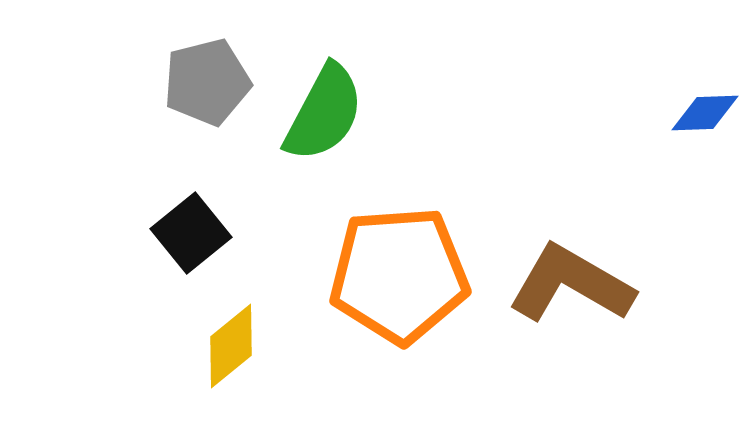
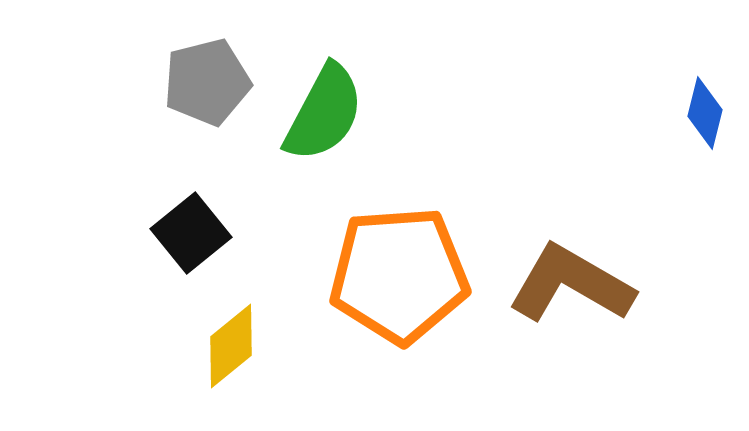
blue diamond: rotated 74 degrees counterclockwise
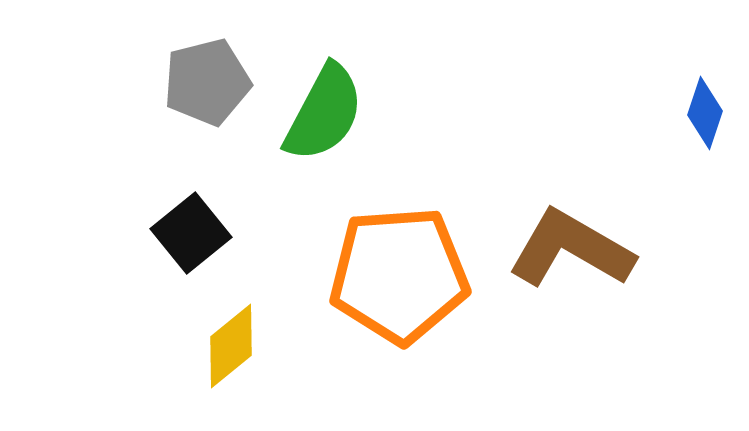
blue diamond: rotated 4 degrees clockwise
brown L-shape: moved 35 px up
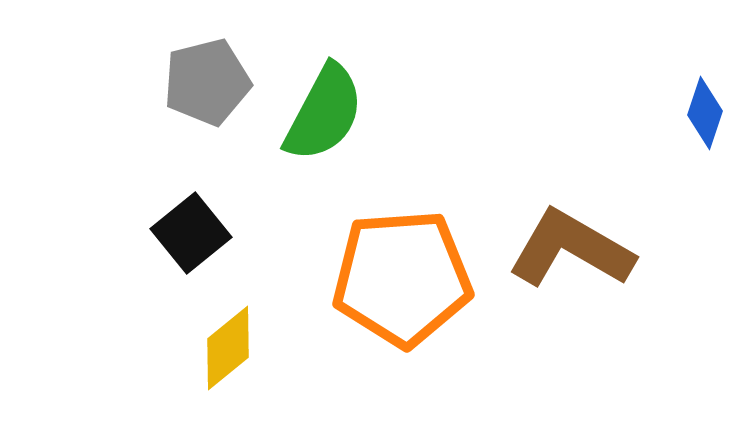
orange pentagon: moved 3 px right, 3 px down
yellow diamond: moved 3 px left, 2 px down
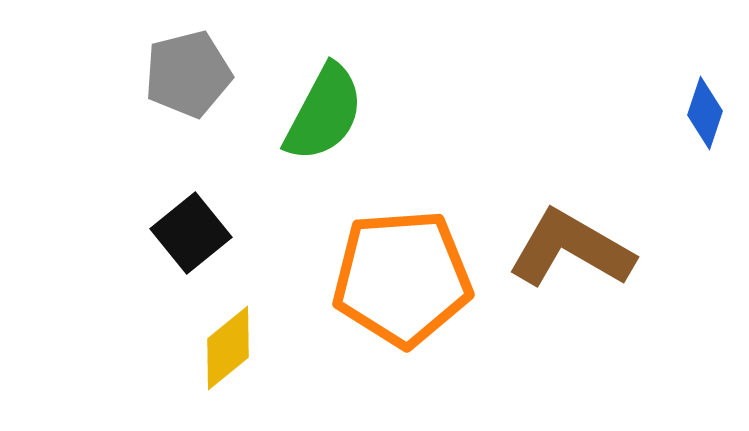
gray pentagon: moved 19 px left, 8 px up
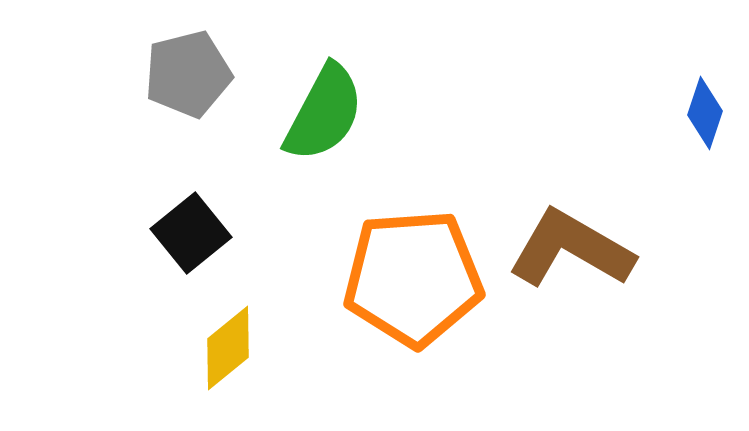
orange pentagon: moved 11 px right
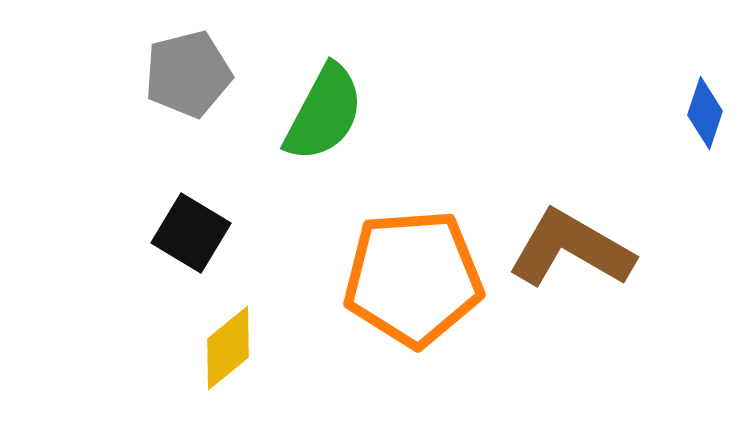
black square: rotated 20 degrees counterclockwise
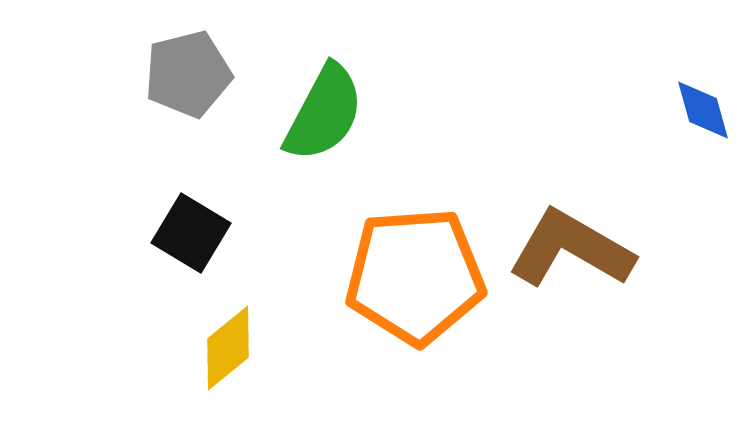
blue diamond: moved 2 px left, 3 px up; rotated 34 degrees counterclockwise
orange pentagon: moved 2 px right, 2 px up
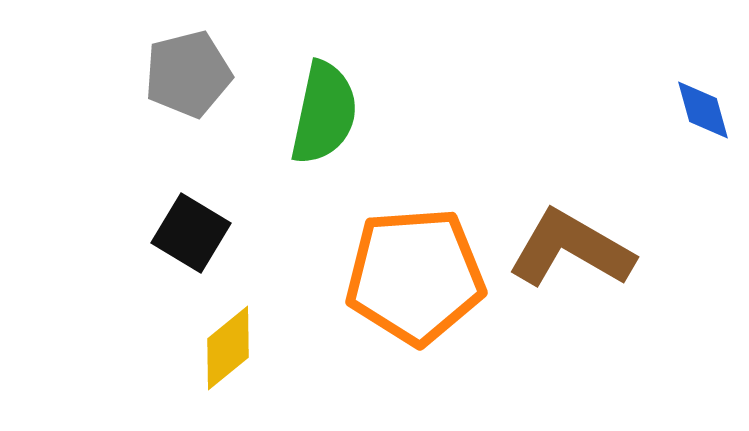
green semicircle: rotated 16 degrees counterclockwise
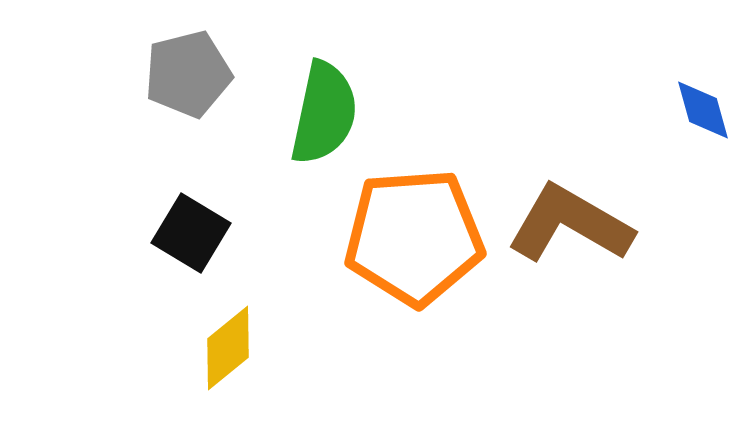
brown L-shape: moved 1 px left, 25 px up
orange pentagon: moved 1 px left, 39 px up
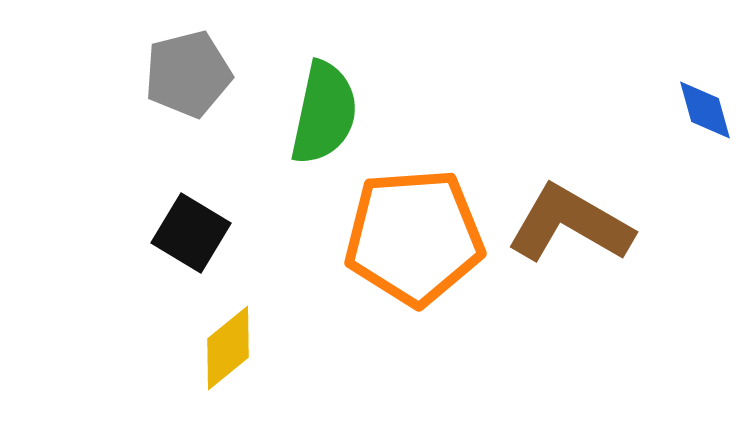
blue diamond: moved 2 px right
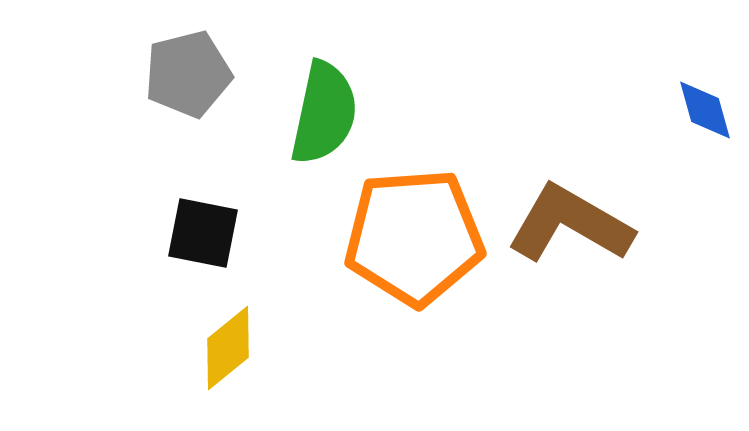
black square: moved 12 px right; rotated 20 degrees counterclockwise
